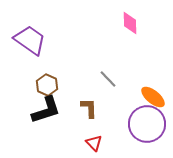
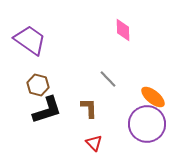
pink diamond: moved 7 px left, 7 px down
brown hexagon: moved 9 px left; rotated 10 degrees counterclockwise
black L-shape: moved 1 px right
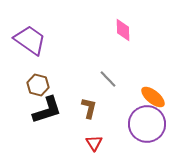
brown L-shape: rotated 15 degrees clockwise
red triangle: rotated 12 degrees clockwise
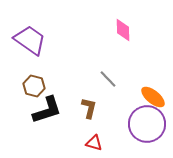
brown hexagon: moved 4 px left, 1 px down
red triangle: rotated 42 degrees counterclockwise
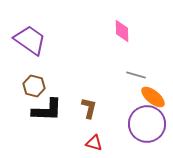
pink diamond: moved 1 px left, 1 px down
gray line: moved 28 px right, 4 px up; rotated 30 degrees counterclockwise
black L-shape: rotated 20 degrees clockwise
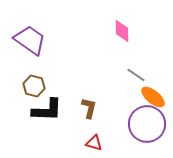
gray line: rotated 18 degrees clockwise
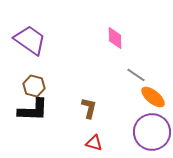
pink diamond: moved 7 px left, 7 px down
black L-shape: moved 14 px left
purple circle: moved 5 px right, 8 px down
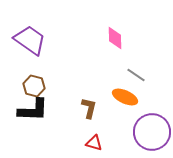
orange ellipse: moved 28 px left; rotated 15 degrees counterclockwise
